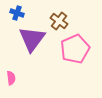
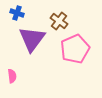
pink semicircle: moved 1 px right, 2 px up
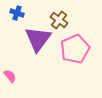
brown cross: moved 1 px up
purple triangle: moved 6 px right
pink semicircle: moved 2 px left; rotated 32 degrees counterclockwise
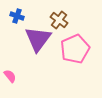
blue cross: moved 3 px down
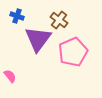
pink pentagon: moved 2 px left, 3 px down
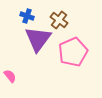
blue cross: moved 10 px right
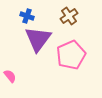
brown cross: moved 10 px right, 4 px up; rotated 18 degrees clockwise
pink pentagon: moved 2 px left, 3 px down
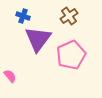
blue cross: moved 4 px left
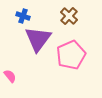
brown cross: rotated 12 degrees counterclockwise
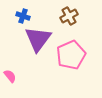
brown cross: rotated 18 degrees clockwise
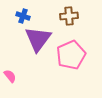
brown cross: rotated 24 degrees clockwise
